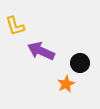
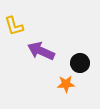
yellow L-shape: moved 1 px left
orange star: rotated 24 degrees clockwise
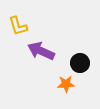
yellow L-shape: moved 4 px right
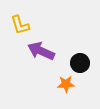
yellow L-shape: moved 2 px right, 1 px up
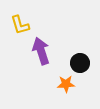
purple arrow: rotated 48 degrees clockwise
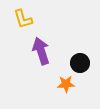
yellow L-shape: moved 3 px right, 6 px up
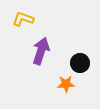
yellow L-shape: rotated 125 degrees clockwise
purple arrow: rotated 36 degrees clockwise
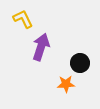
yellow L-shape: rotated 45 degrees clockwise
purple arrow: moved 4 px up
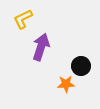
yellow L-shape: rotated 90 degrees counterclockwise
black circle: moved 1 px right, 3 px down
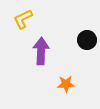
purple arrow: moved 4 px down; rotated 16 degrees counterclockwise
black circle: moved 6 px right, 26 px up
